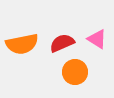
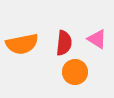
red semicircle: moved 2 px right; rotated 120 degrees clockwise
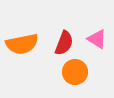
red semicircle: rotated 15 degrees clockwise
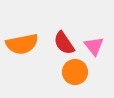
pink triangle: moved 3 px left, 7 px down; rotated 20 degrees clockwise
red semicircle: rotated 125 degrees clockwise
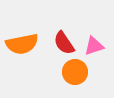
pink triangle: rotated 50 degrees clockwise
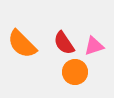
orange semicircle: rotated 56 degrees clockwise
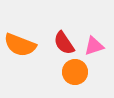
orange semicircle: moved 2 px left, 1 px down; rotated 24 degrees counterclockwise
